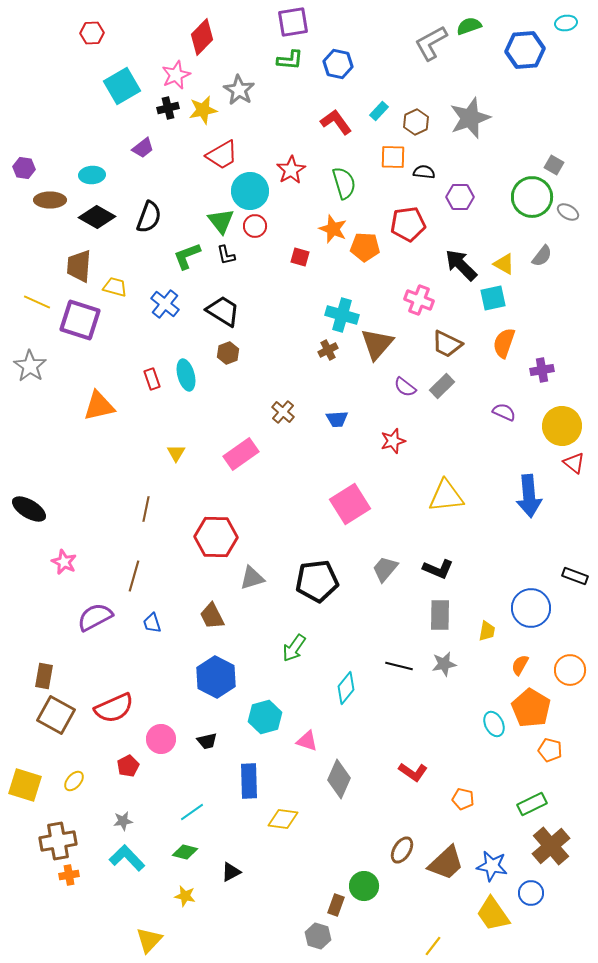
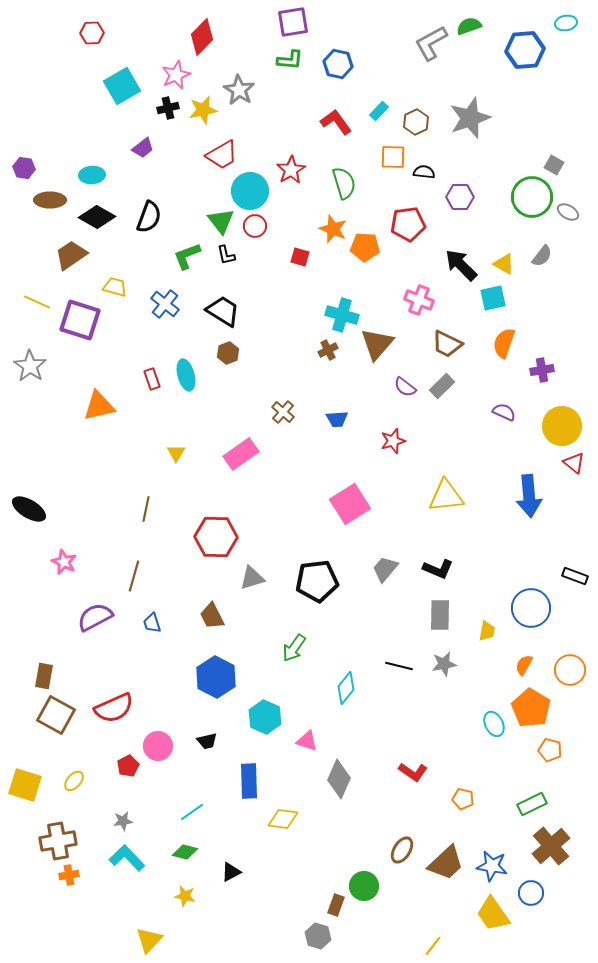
brown trapezoid at (79, 266): moved 8 px left, 11 px up; rotated 52 degrees clockwise
orange semicircle at (520, 665): moved 4 px right
cyan hexagon at (265, 717): rotated 20 degrees counterclockwise
pink circle at (161, 739): moved 3 px left, 7 px down
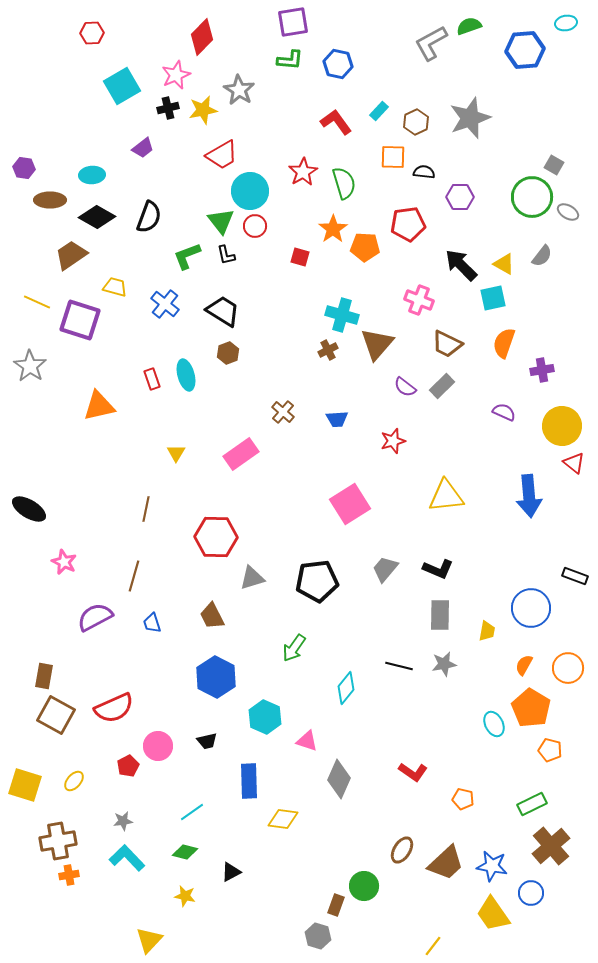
red star at (291, 170): moved 12 px right, 2 px down
orange star at (333, 229): rotated 16 degrees clockwise
orange circle at (570, 670): moved 2 px left, 2 px up
